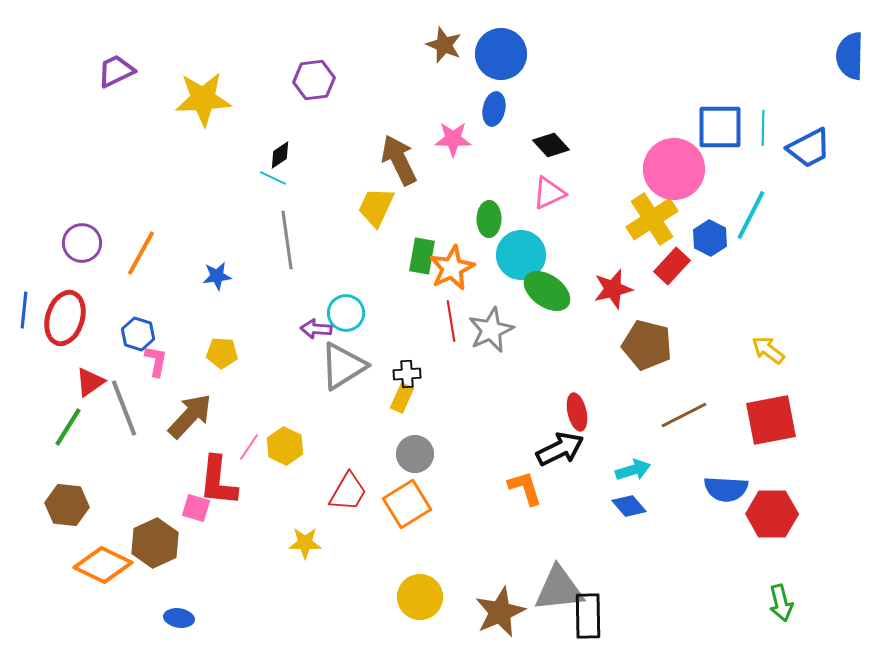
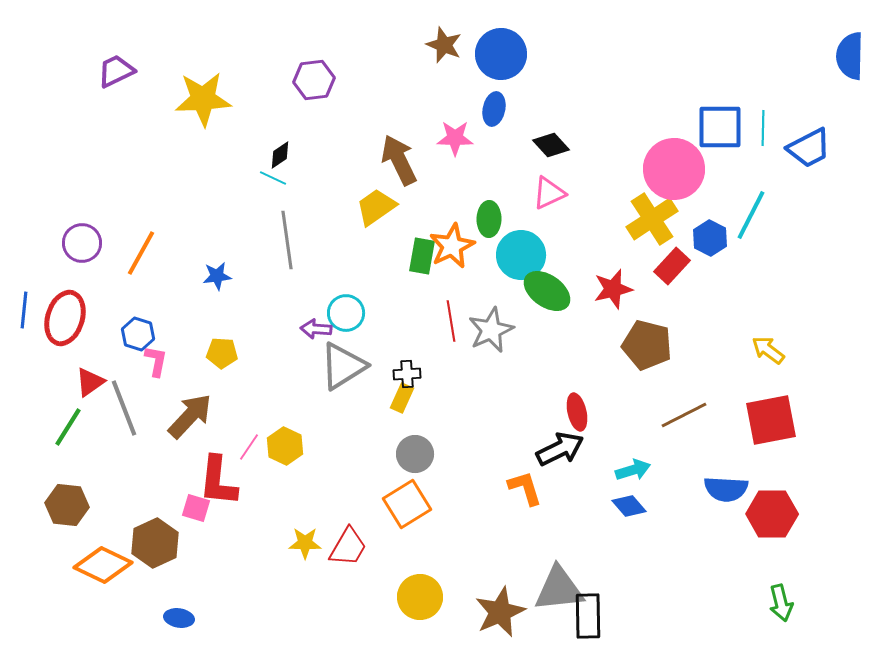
pink star at (453, 139): moved 2 px right, 1 px up
yellow trapezoid at (376, 207): rotated 30 degrees clockwise
orange star at (452, 268): moved 22 px up
red trapezoid at (348, 492): moved 55 px down
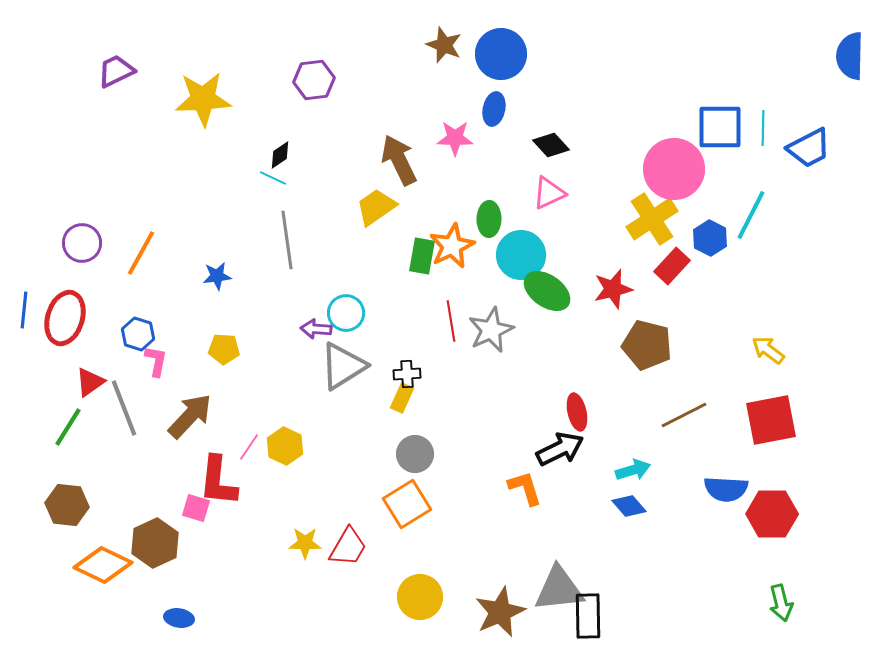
yellow pentagon at (222, 353): moved 2 px right, 4 px up
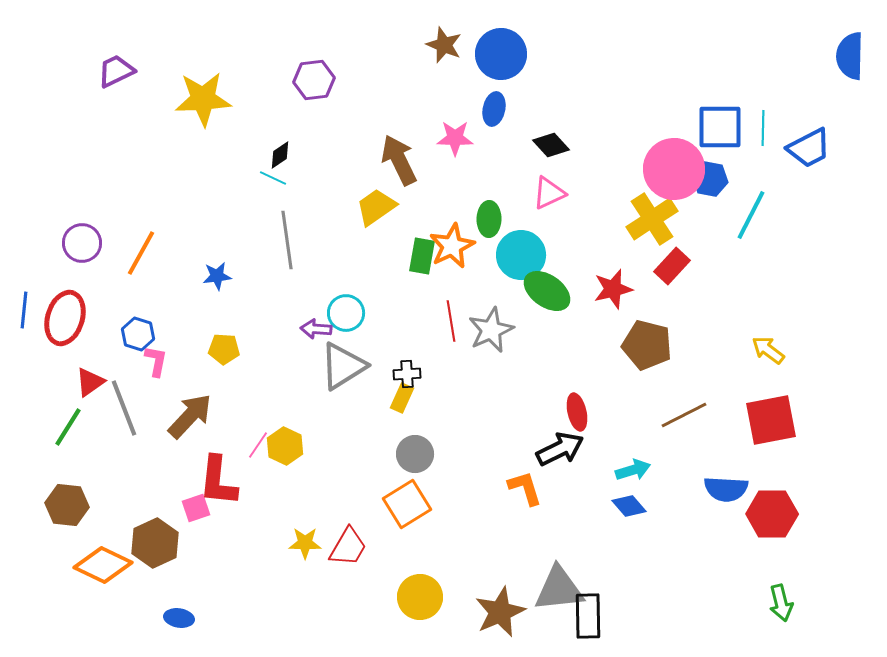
blue hexagon at (710, 238): moved 59 px up; rotated 16 degrees counterclockwise
pink line at (249, 447): moved 9 px right, 2 px up
pink square at (196, 508): rotated 36 degrees counterclockwise
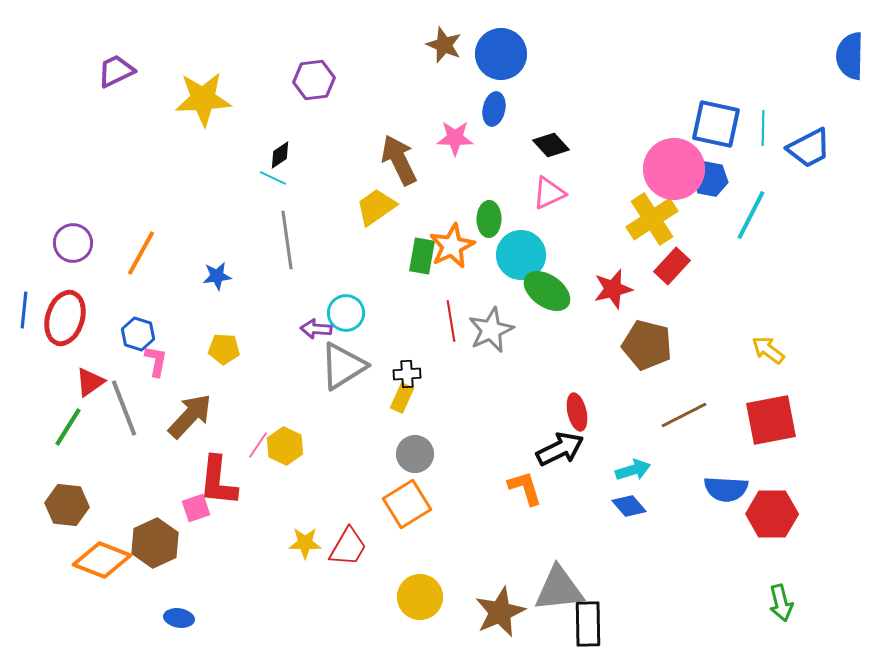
blue square at (720, 127): moved 4 px left, 3 px up; rotated 12 degrees clockwise
purple circle at (82, 243): moved 9 px left
orange diamond at (103, 565): moved 1 px left, 5 px up; rotated 4 degrees counterclockwise
black rectangle at (588, 616): moved 8 px down
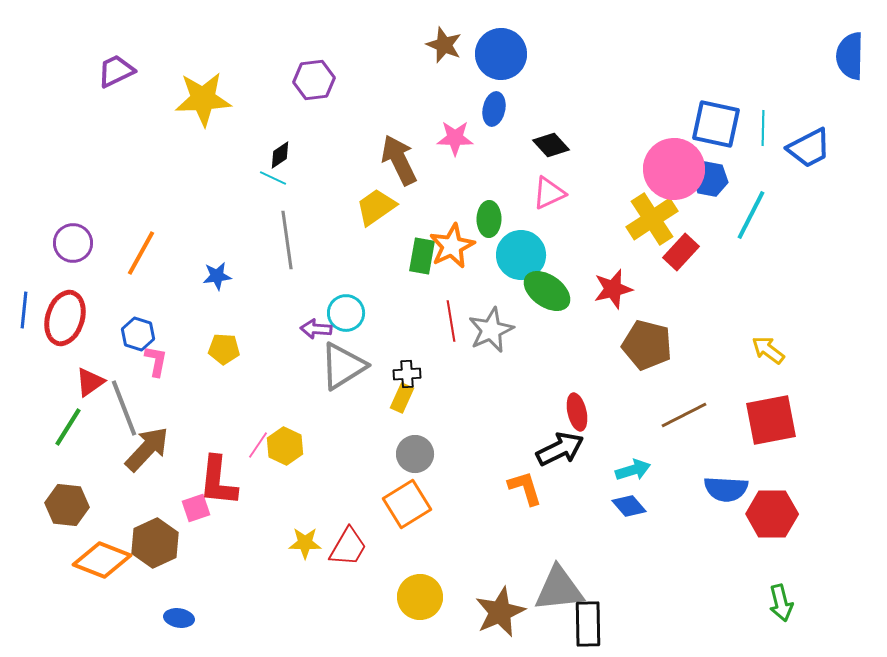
red rectangle at (672, 266): moved 9 px right, 14 px up
brown arrow at (190, 416): moved 43 px left, 33 px down
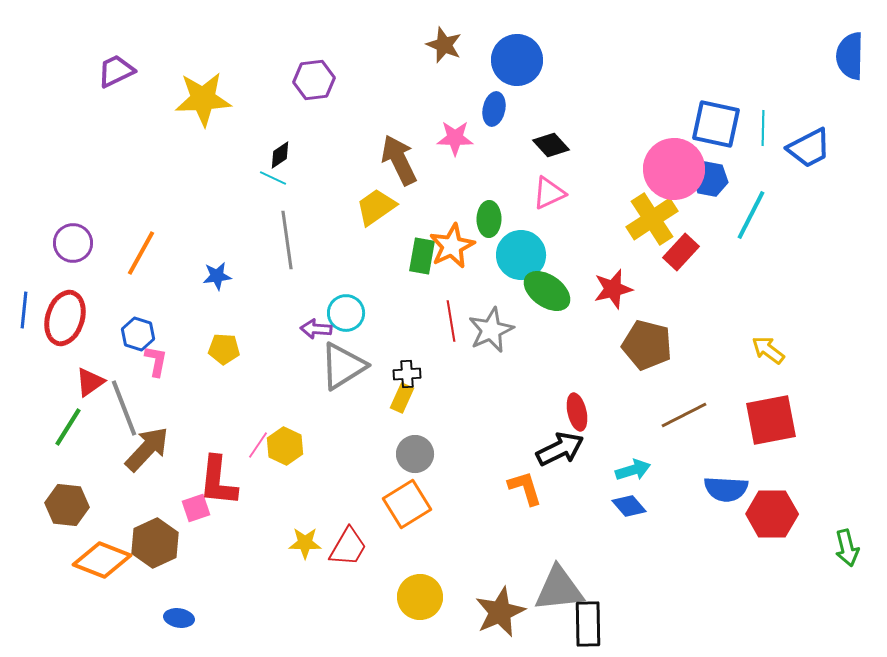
blue circle at (501, 54): moved 16 px right, 6 px down
green arrow at (781, 603): moved 66 px right, 55 px up
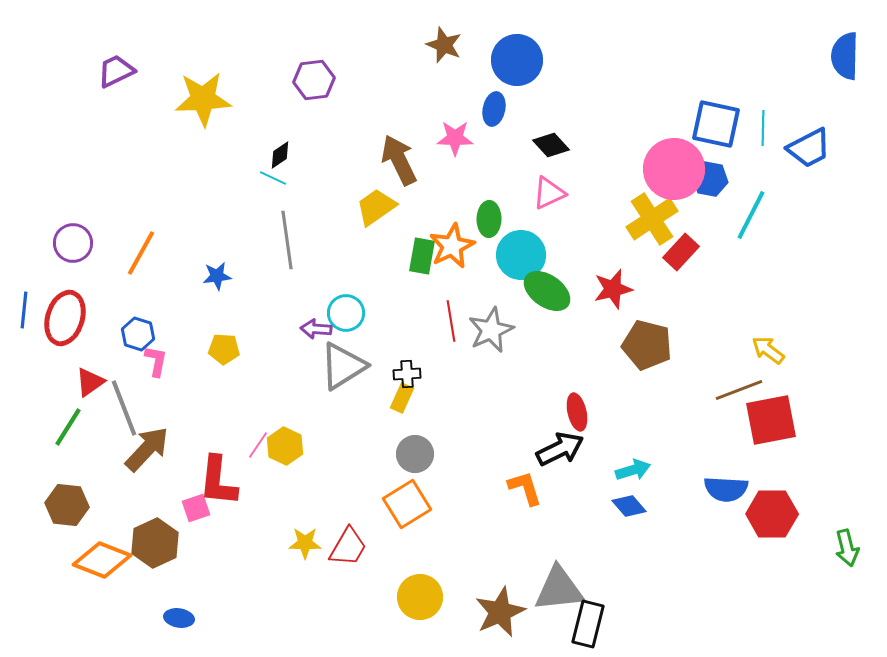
blue semicircle at (850, 56): moved 5 px left
brown line at (684, 415): moved 55 px right, 25 px up; rotated 6 degrees clockwise
black rectangle at (588, 624): rotated 15 degrees clockwise
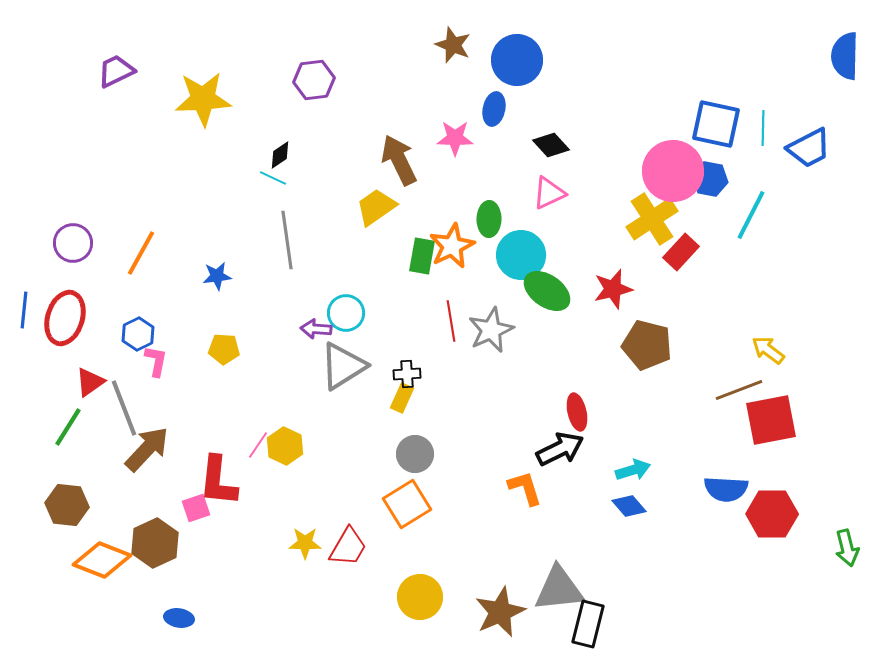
brown star at (444, 45): moved 9 px right
pink circle at (674, 169): moved 1 px left, 2 px down
blue hexagon at (138, 334): rotated 16 degrees clockwise
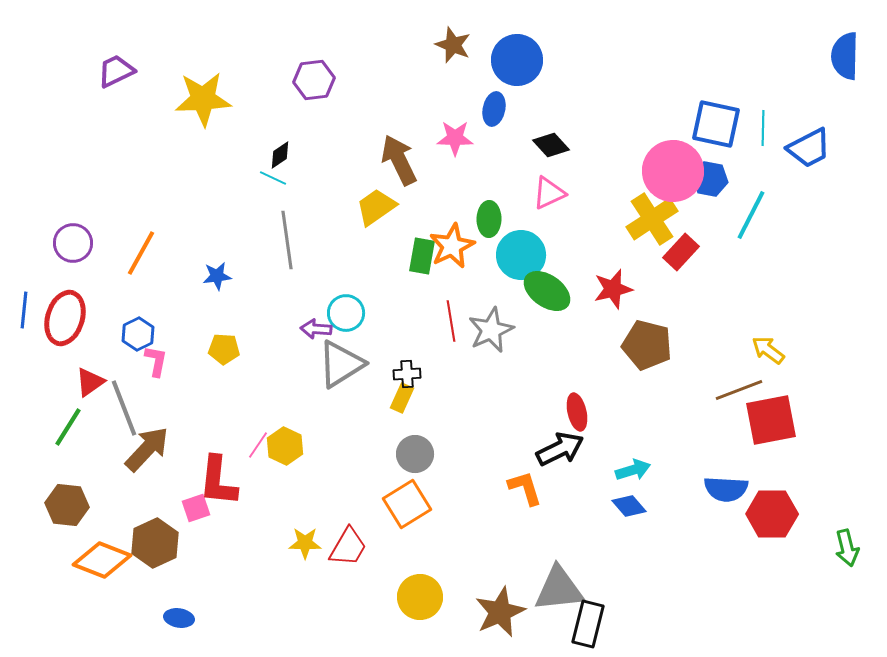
gray triangle at (343, 366): moved 2 px left, 2 px up
